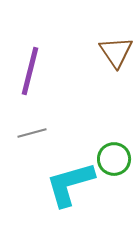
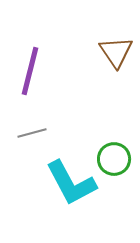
cyan L-shape: moved 1 px right, 1 px up; rotated 102 degrees counterclockwise
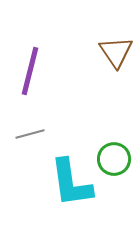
gray line: moved 2 px left, 1 px down
cyan L-shape: rotated 20 degrees clockwise
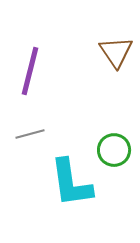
green circle: moved 9 px up
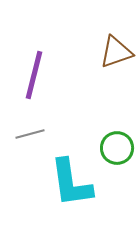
brown triangle: rotated 45 degrees clockwise
purple line: moved 4 px right, 4 px down
green circle: moved 3 px right, 2 px up
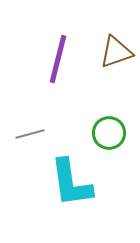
purple line: moved 24 px right, 16 px up
green circle: moved 8 px left, 15 px up
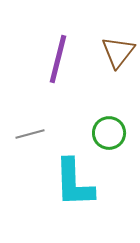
brown triangle: moved 2 px right; rotated 33 degrees counterclockwise
cyan L-shape: moved 3 px right; rotated 6 degrees clockwise
